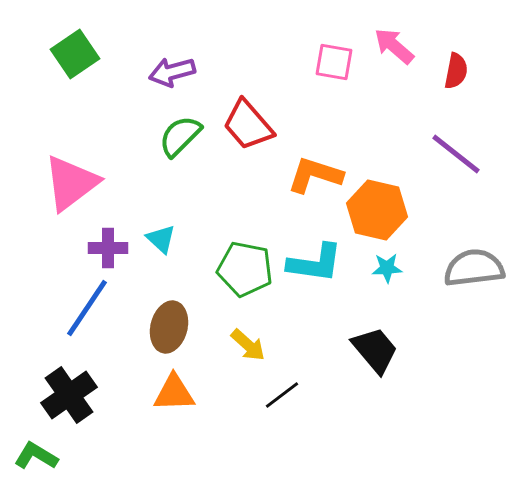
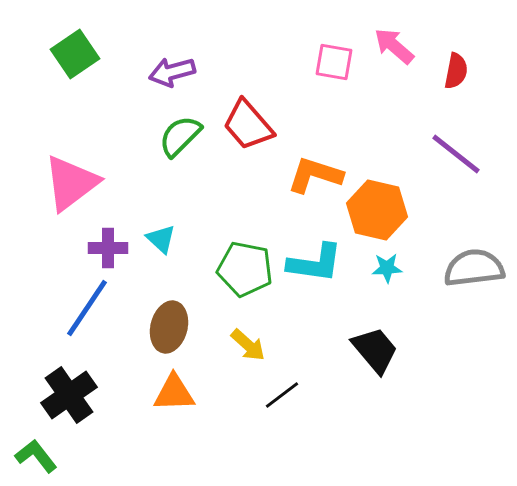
green L-shape: rotated 21 degrees clockwise
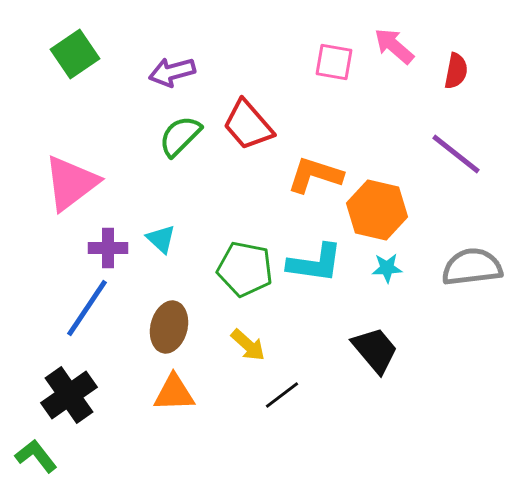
gray semicircle: moved 2 px left, 1 px up
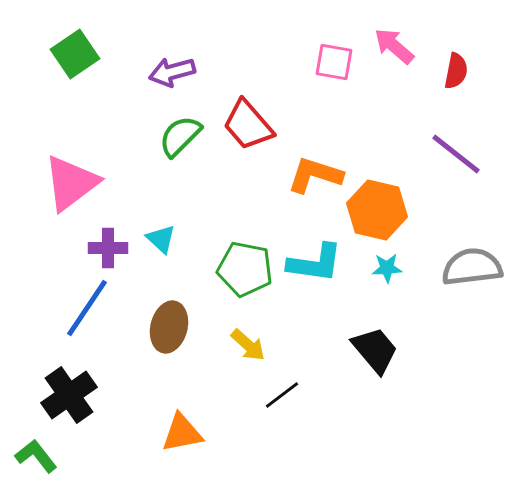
orange triangle: moved 8 px right, 40 px down; rotated 9 degrees counterclockwise
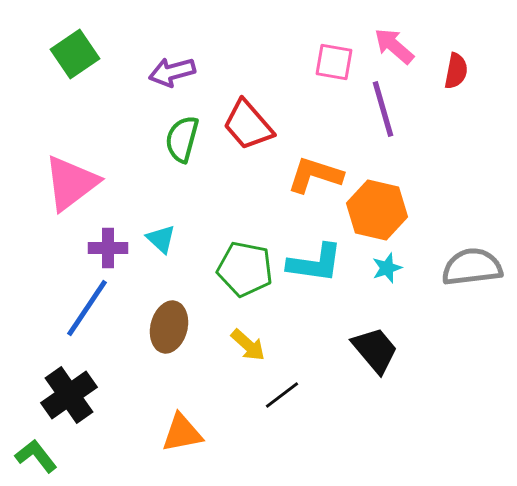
green semicircle: moved 2 px right, 3 px down; rotated 30 degrees counterclockwise
purple line: moved 73 px left, 45 px up; rotated 36 degrees clockwise
cyan star: rotated 16 degrees counterclockwise
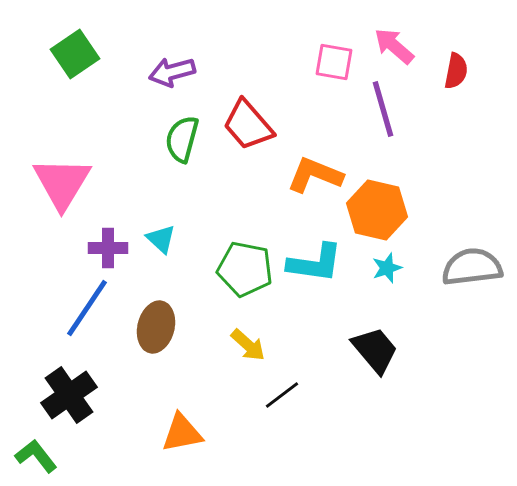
orange L-shape: rotated 4 degrees clockwise
pink triangle: moved 9 px left; rotated 22 degrees counterclockwise
brown ellipse: moved 13 px left
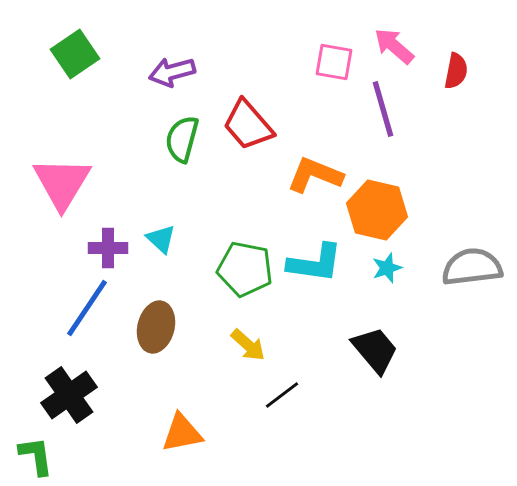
green L-shape: rotated 30 degrees clockwise
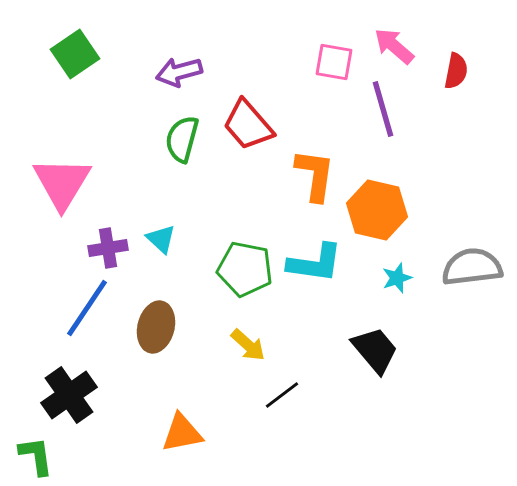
purple arrow: moved 7 px right
orange L-shape: rotated 76 degrees clockwise
purple cross: rotated 9 degrees counterclockwise
cyan star: moved 10 px right, 10 px down
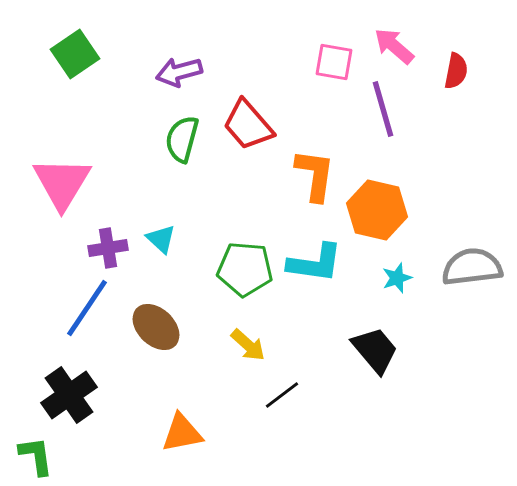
green pentagon: rotated 6 degrees counterclockwise
brown ellipse: rotated 60 degrees counterclockwise
